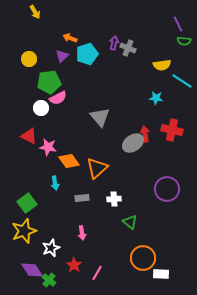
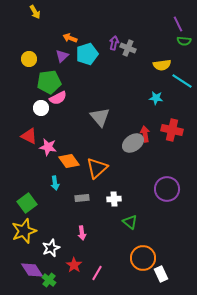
white rectangle: rotated 63 degrees clockwise
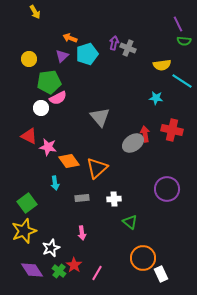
green cross: moved 10 px right, 9 px up
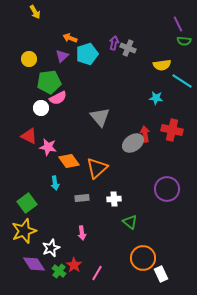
purple diamond: moved 2 px right, 6 px up
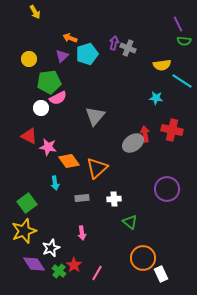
gray triangle: moved 5 px left, 1 px up; rotated 20 degrees clockwise
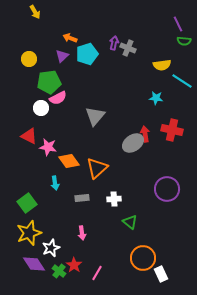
yellow star: moved 5 px right, 2 px down
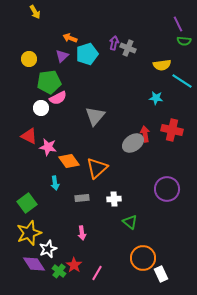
white star: moved 3 px left, 1 px down
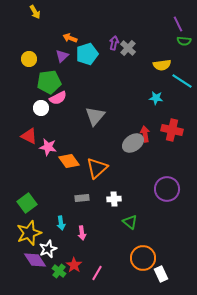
gray cross: rotated 21 degrees clockwise
cyan arrow: moved 6 px right, 40 px down
purple diamond: moved 1 px right, 4 px up
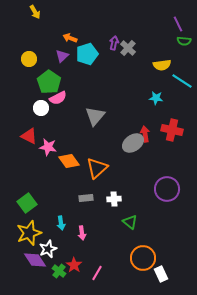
green pentagon: rotated 30 degrees counterclockwise
gray rectangle: moved 4 px right
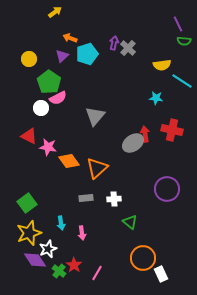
yellow arrow: moved 20 px right; rotated 96 degrees counterclockwise
